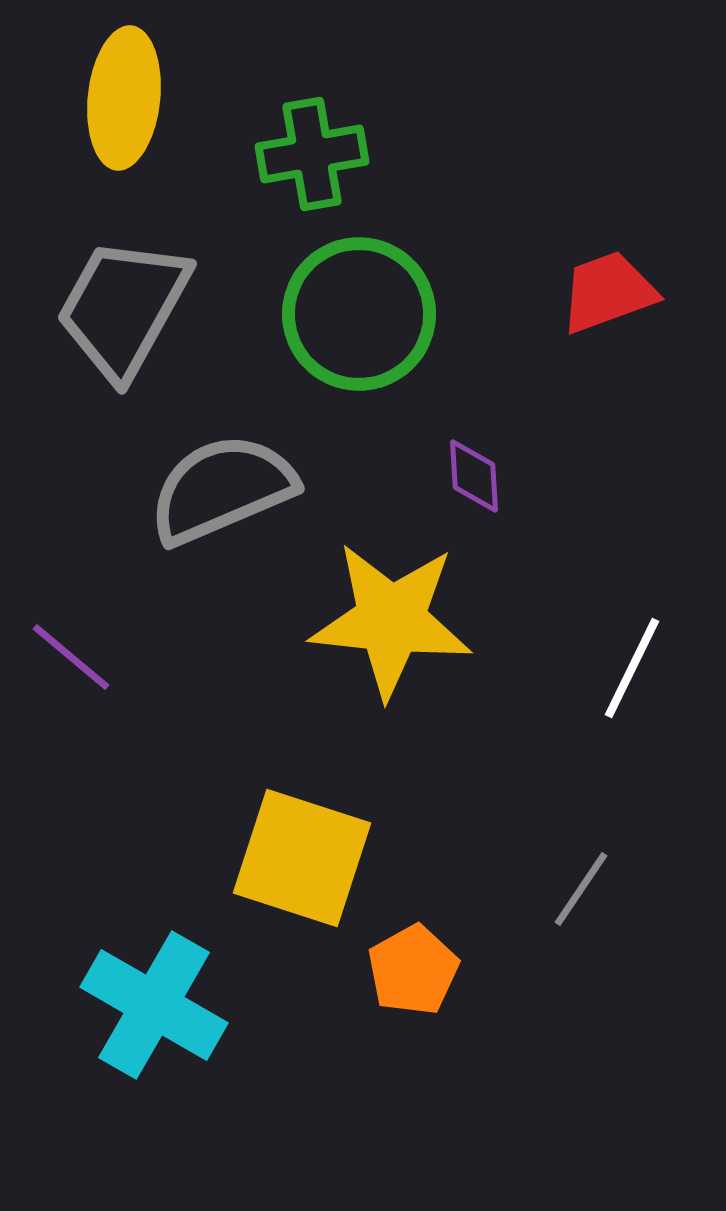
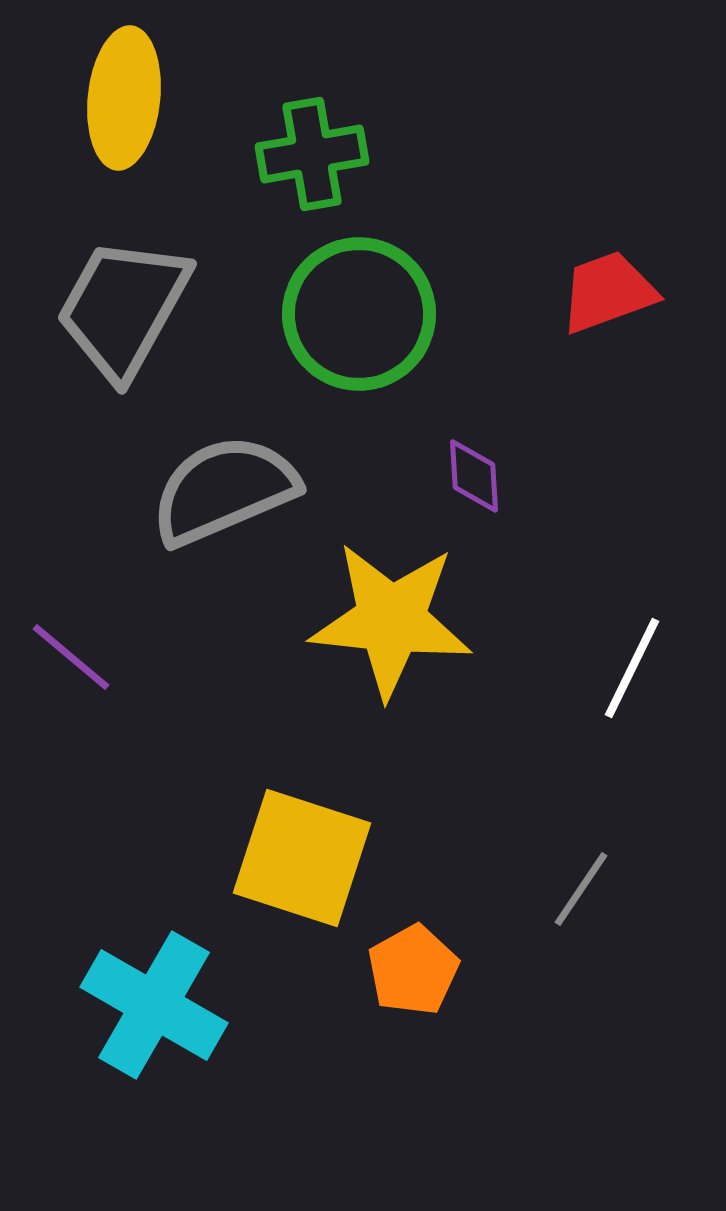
gray semicircle: moved 2 px right, 1 px down
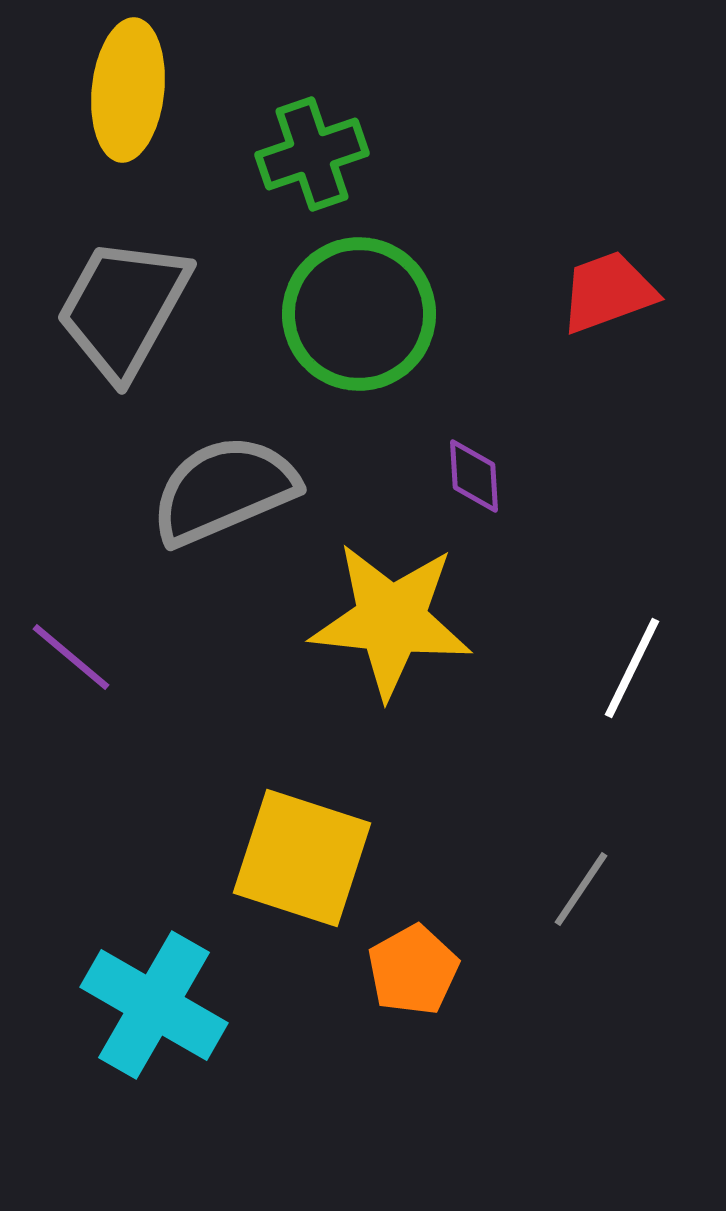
yellow ellipse: moved 4 px right, 8 px up
green cross: rotated 9 degrees counterclockwise
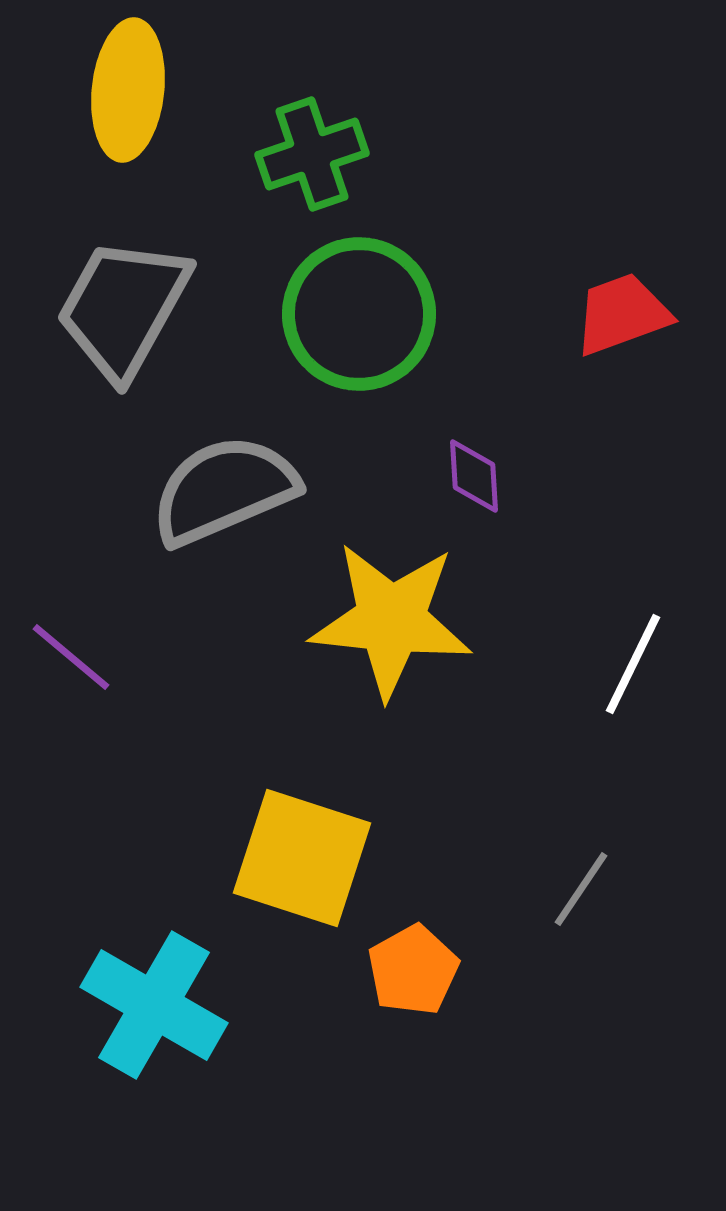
red trapezoid: moved 14 px right, 22 px down
white line: moved 1 px right, 4 px up
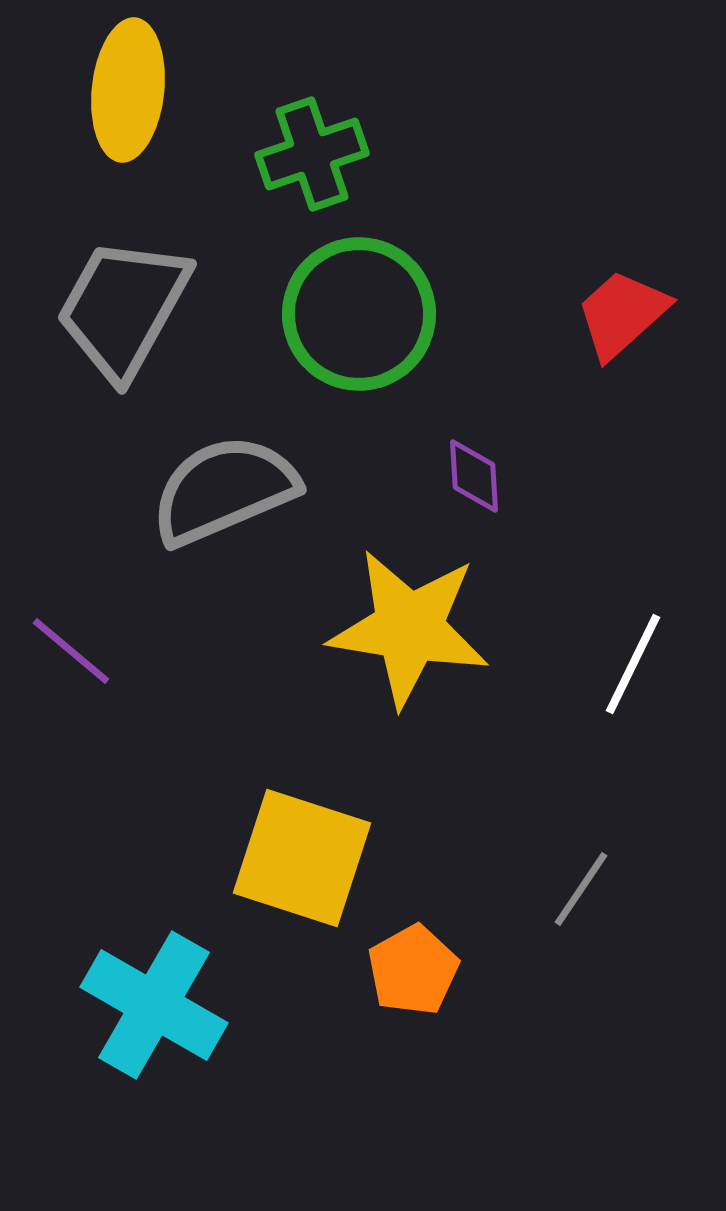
red trapezoid: rotated 22 degrees counterclockwise
yellow star: moved 18 px right, 8 px down; rotated 3 degrees clockwise
purple line: moved 6 px up
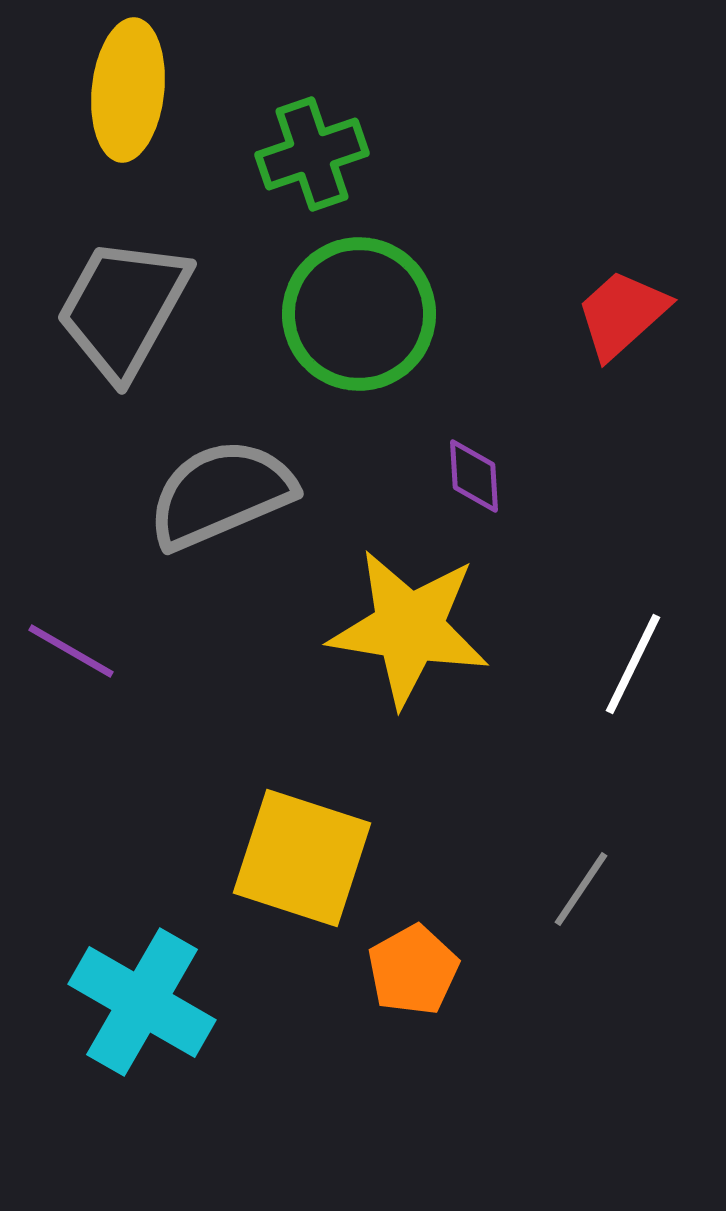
gray semicircle: moved 3 px left, 4 px down
purple line: rotated 10 degrees counterclockwise
cyan cross: moved 12 px left, 3 px up
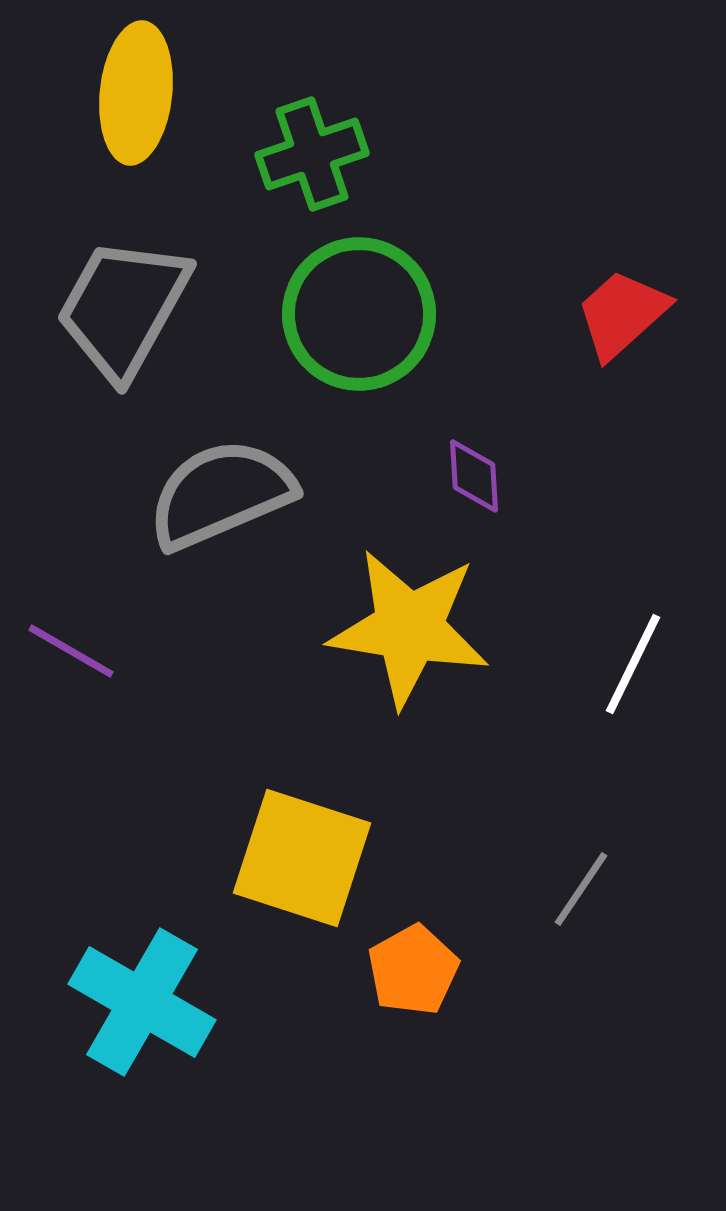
yellow ellipse: moved 8 px right, 3 px down
